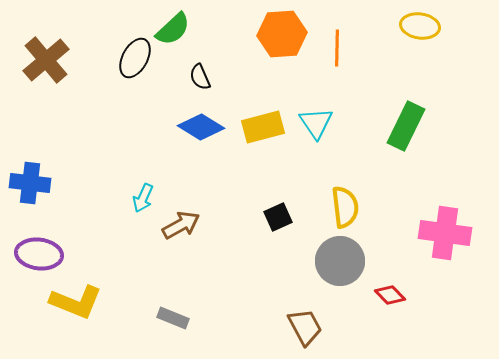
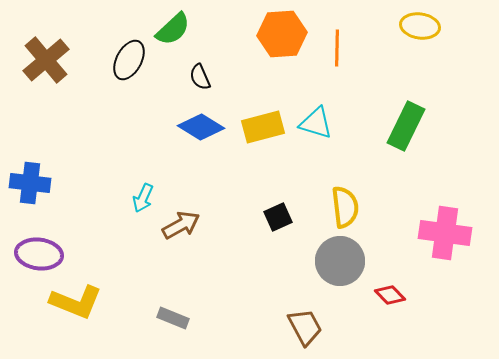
black ellipse: moved 6 px left, 2 px down
cyan triangle: rotated 39 degrees counterclockwise
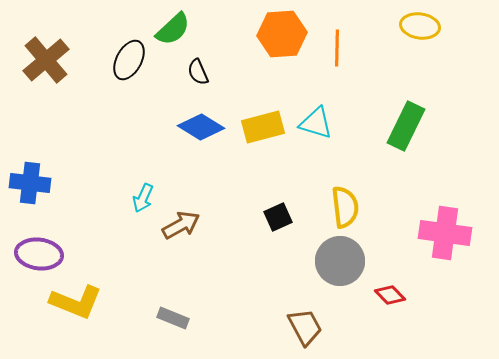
black semicircle: moved 2 px left, 5 px up
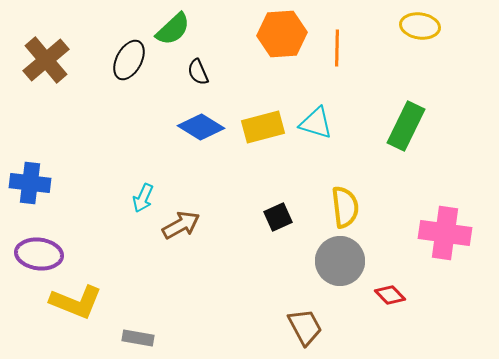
gray rectangle: moved 35 px left, 20 px down; rotated 12 degrees counterclockwise
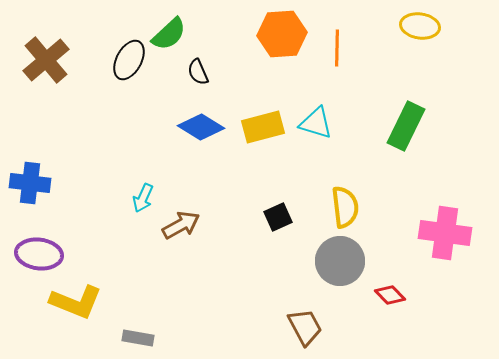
green semicircle: moved 4 px left, 5 px down
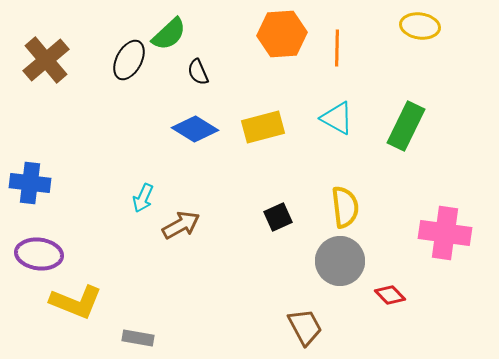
cyan triangle: moved 21 px right, 5 px up; rotated 12 degrees clockwise
blue diamond: moved 6 px left, 2 px down
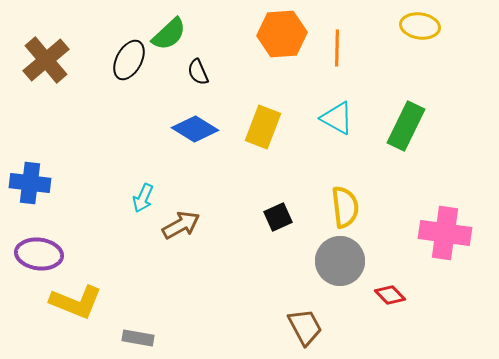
yellow rectangle: rotated 54 degrees counterclockwise
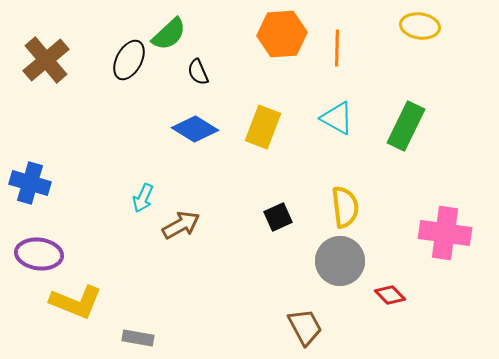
blue cross: rotated 9 degrees clockwise
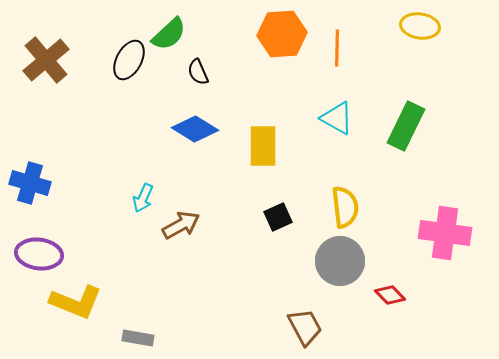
yellow rectangle: moved 19 px down; rotated 21 degrees counterclockwise
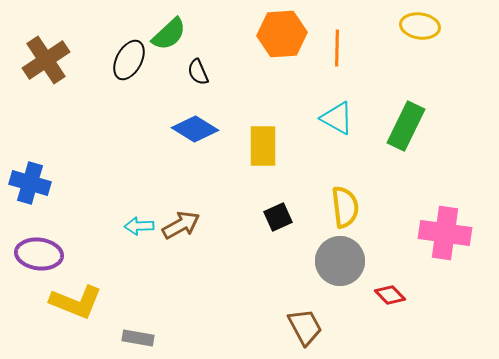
brown cross: rotated 6 degrees clockwise
cyan arrow: moved 4 px left, 28 px down; rotated 64 degrees clockwise
